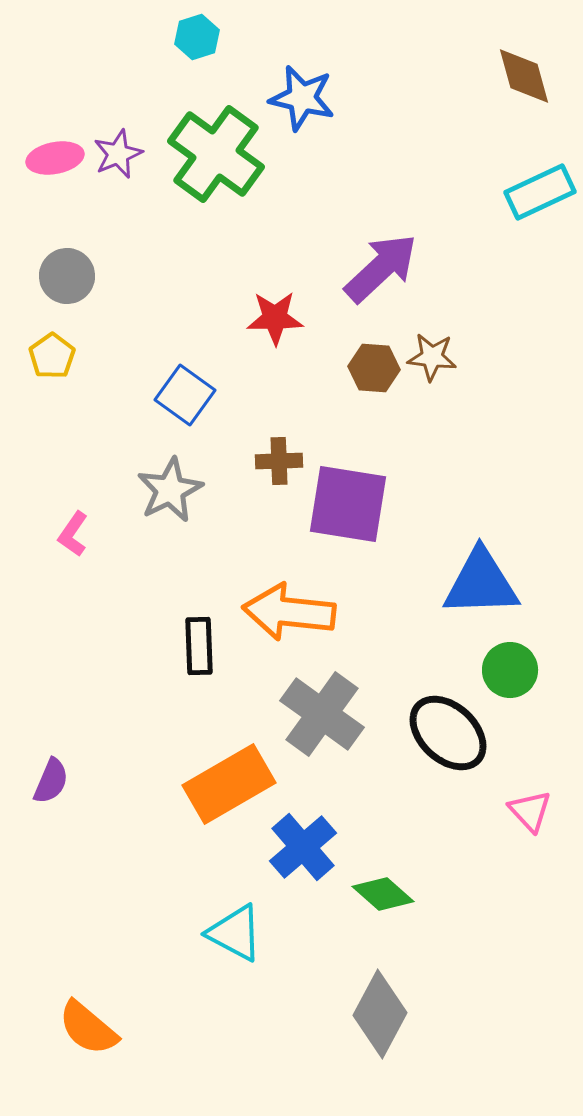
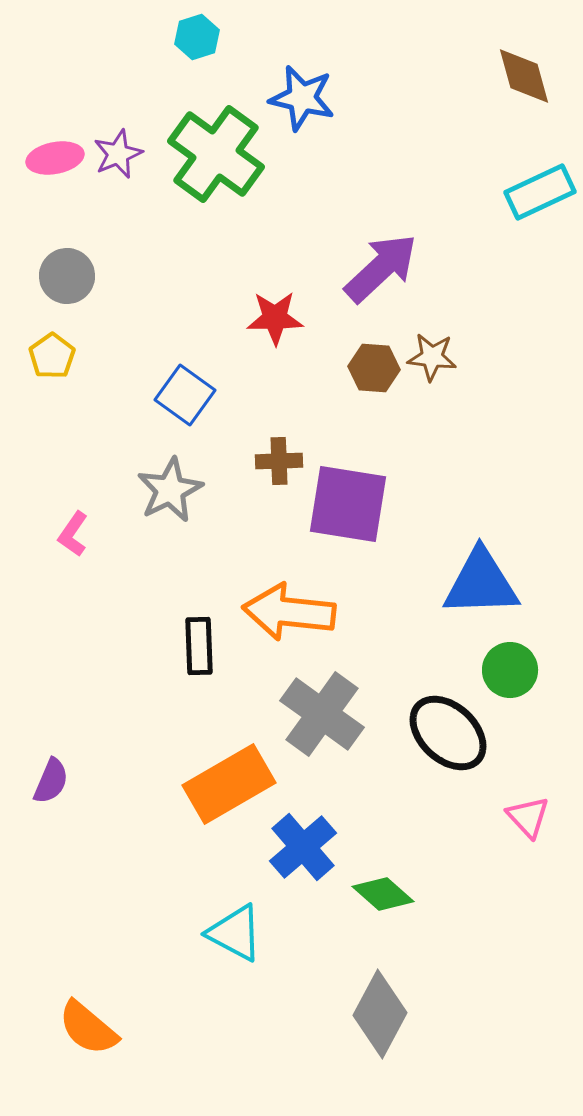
pink triangle: moved 2 px left, 6 px down
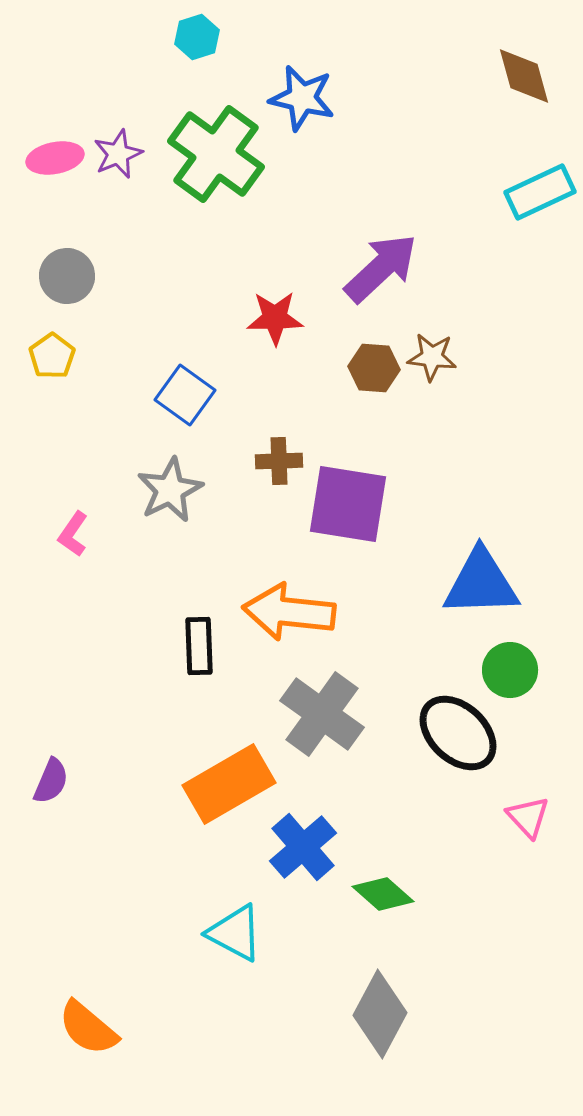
black ellipse: moved 10 px right
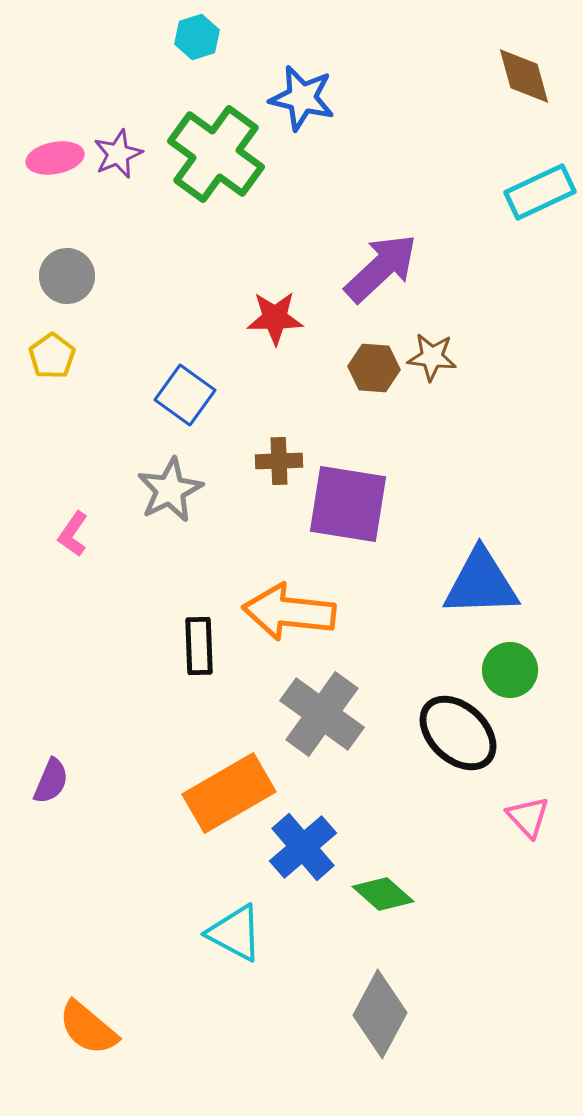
orange rectangle: moved 9 px down
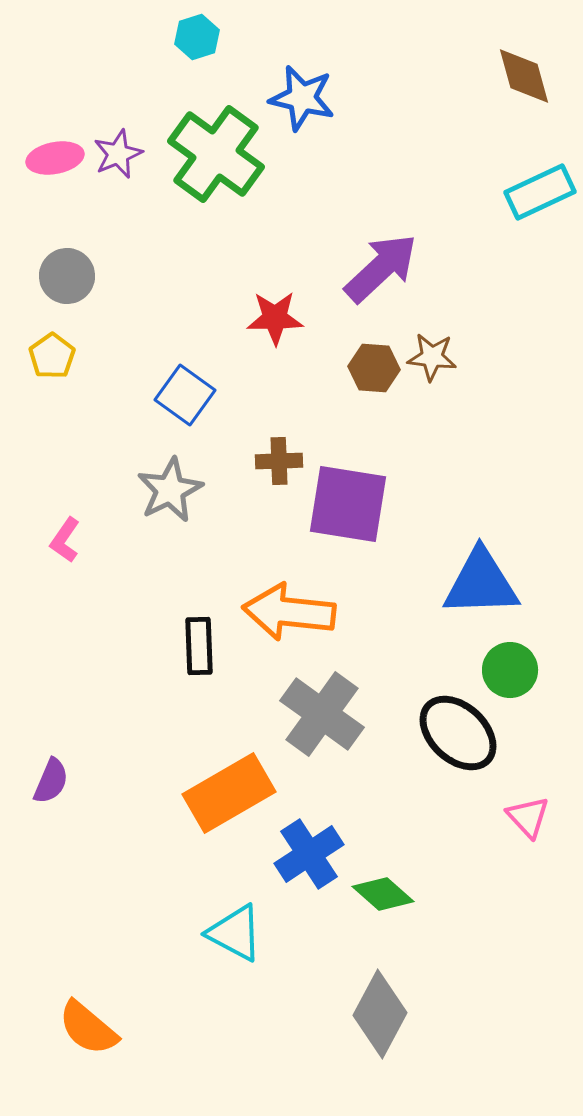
pink L-shape: moved 8 px left, 6 px down
blue cross: moved 6 px right, 7 px down; rotated 8 degrees clockwise
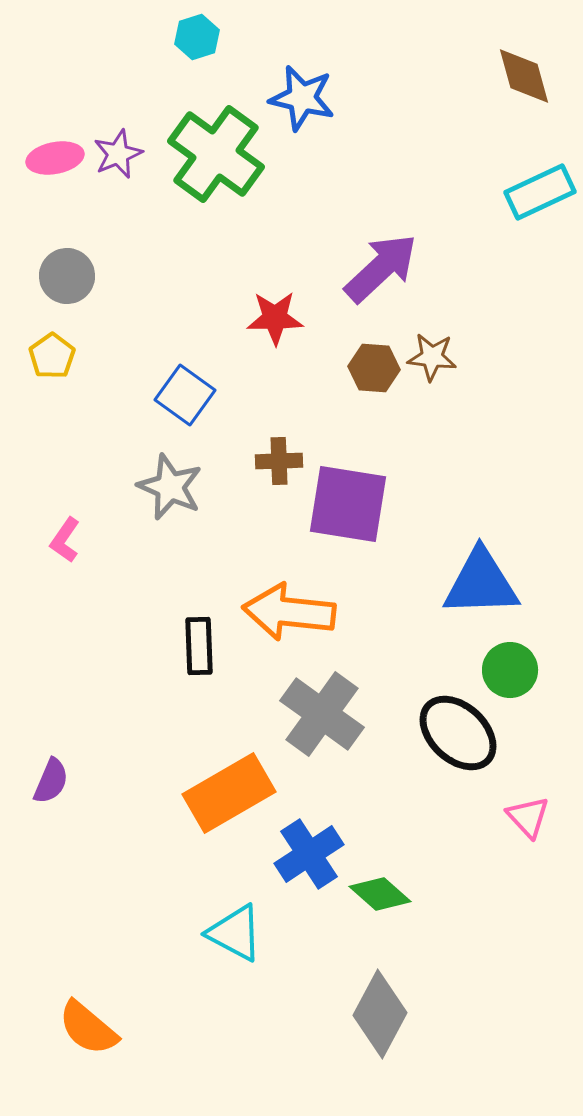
gray star: moved 3 px up; rotated 22 degrees counterclockwise
green diamond: moved 3 px left
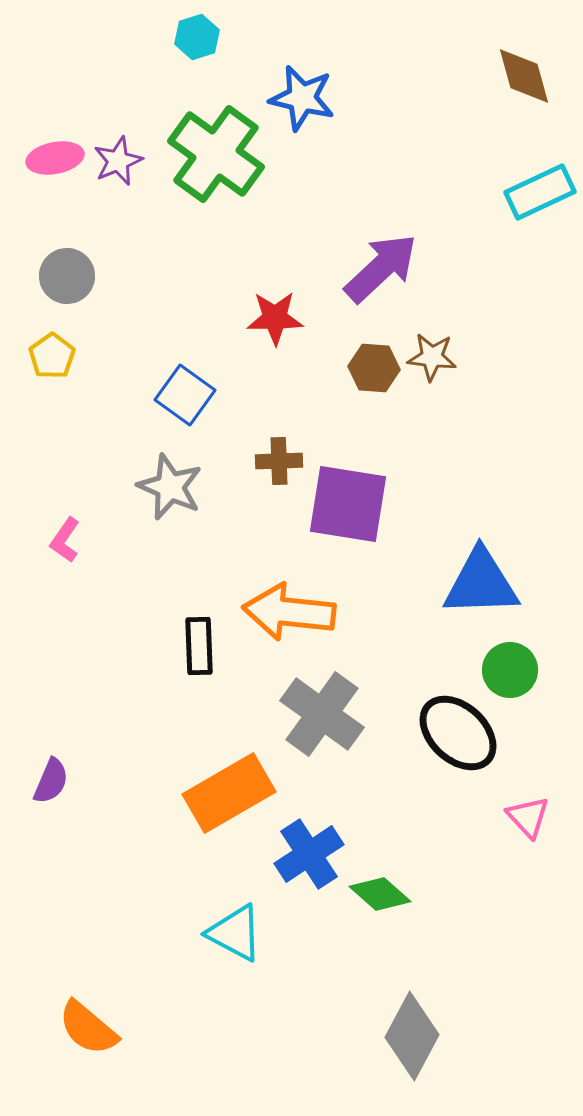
purple star: moved 7 px down
gray diamond: moved 32 px right, 22 px down
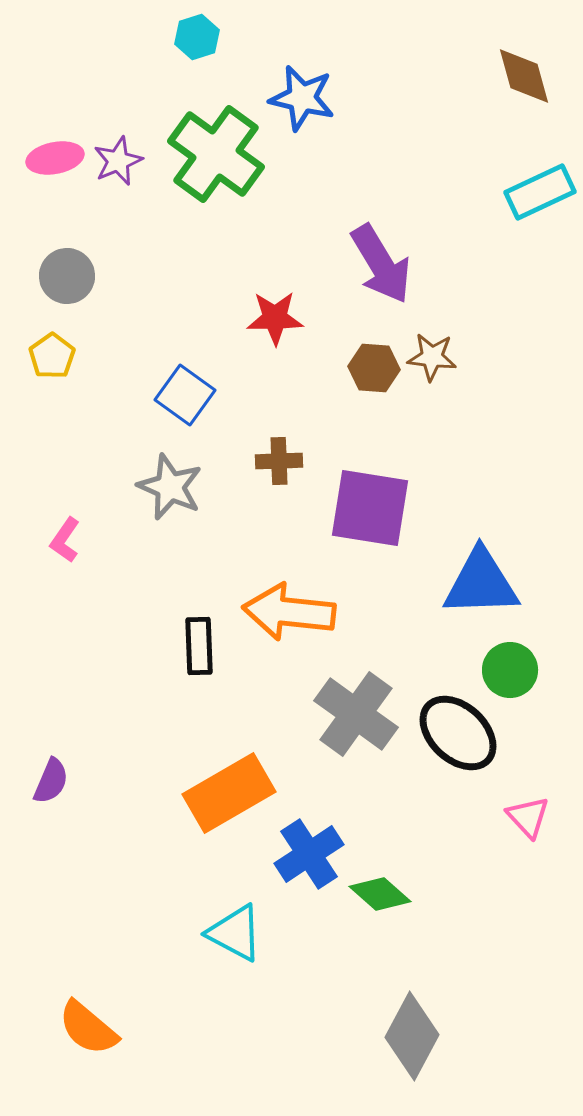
purple arrow: moved 4 px up; rotated 102 degrees clockwise
purple square: moved 22 px right, 4 px down
gray cross: moved 34 px right
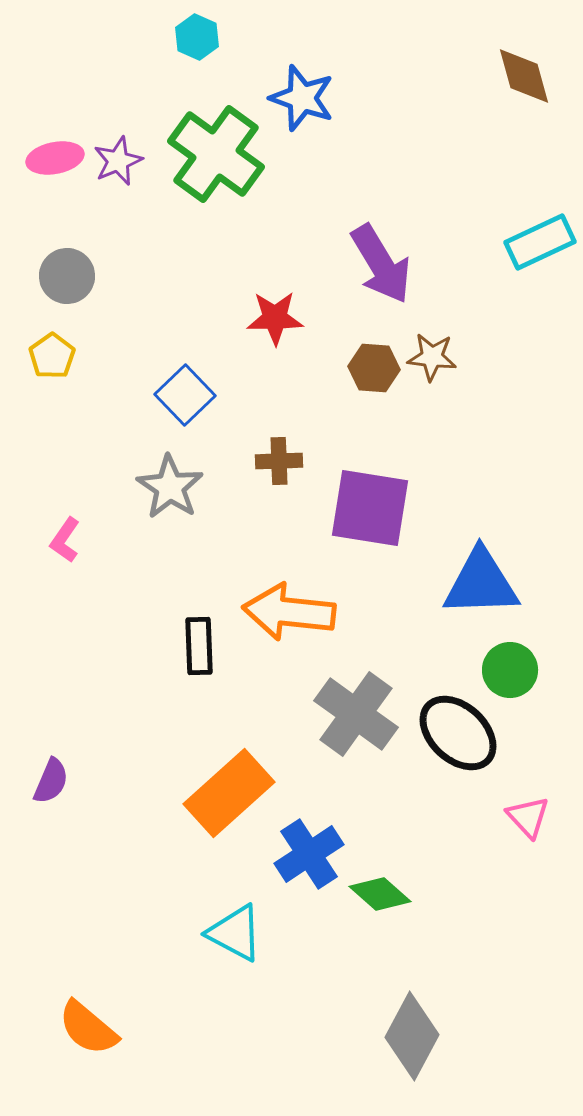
cyan hexagon: rotated 18 degrees counterclockwise
blue star: rotated 6 degrees clockwise
cyan rectangle: moved 50 px down
blue square: rotated 10 degrees clockwise
gray star: rotated 10 degrees clockwise
orange rectangle: rotated 12 degrees counterclockwise
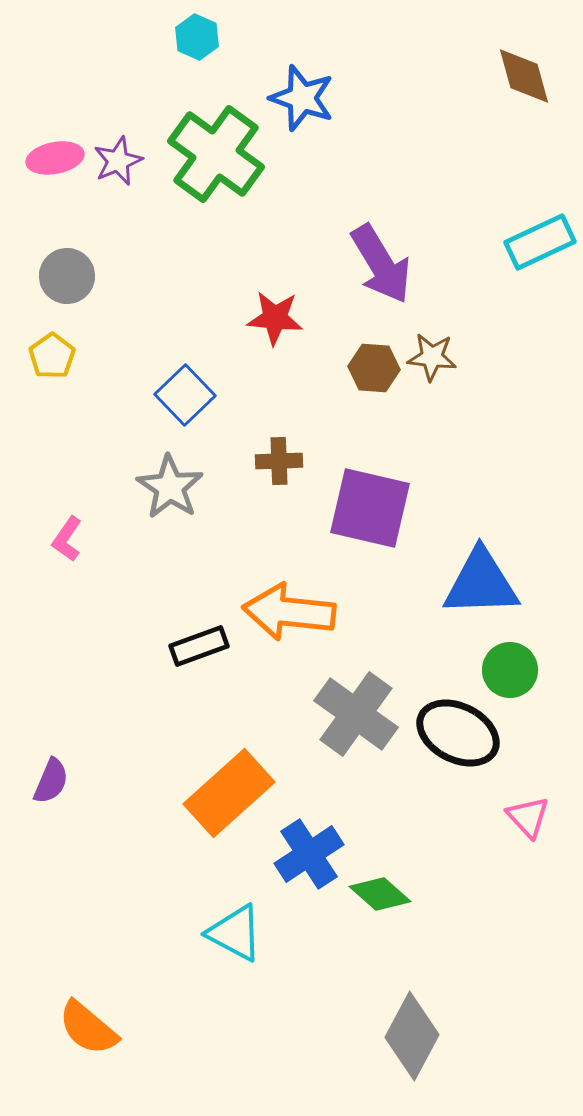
red star: rotated 6 degrees clockwise
purple square: rotated 4 degrees clockwise
pink L-shape: moved 2 px right, 1 px up
black rectangle: rotated 72 degrees clockwise
black ellipse: rotated 16 degrees counterclockwise
